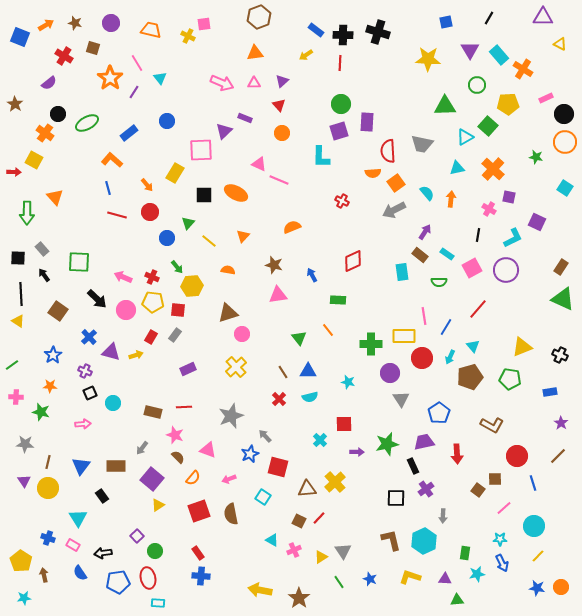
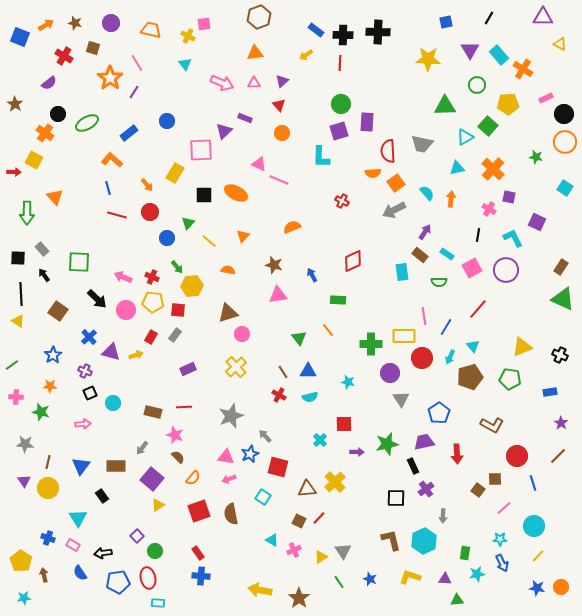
black cross at (378, 32): rotated 15 degrees counterclockwise
cyan triangle at (160, 78): moved 25 px right, 14 px up
cyan L-shape at (513, 238): rotated 90 degrees counterclockwise
red cross at (279, 399): moved 4 px up; rotated 16 degrees counterclockwise
pink triangle at (208, 450): moved 18 px right, 7 px down; rotated 12 degrees counterclockwise
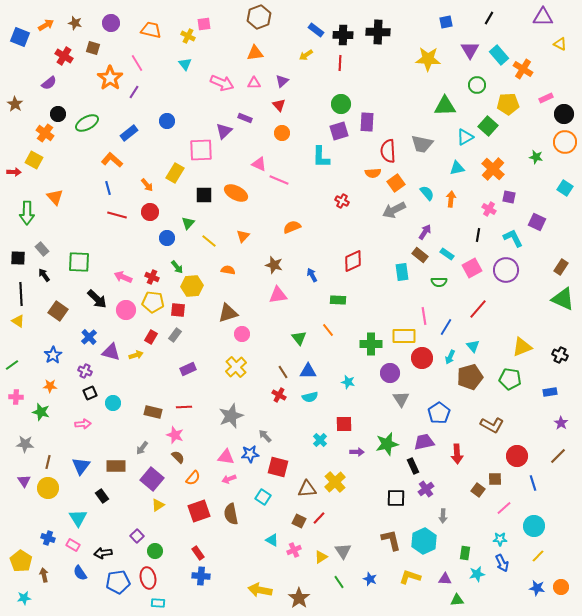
blue star at (250, 454): rotated 18 degrees clockwise
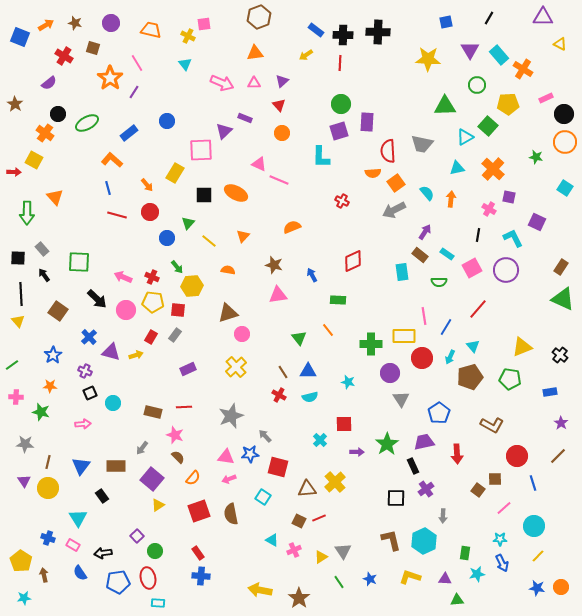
yellow triangle at (18, 321): rotated 16 degrees clockwise
black cross at (560, 355): rotated 14 degrees clockwise
green star at (387, 444): rotated 20 degrees counterclockwise
red line at (319, 518): rotated 24 degrees clockwise
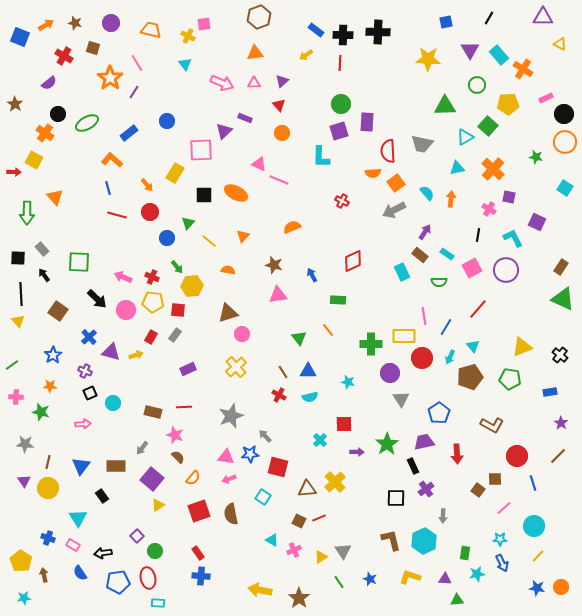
cyan rectangle at (402, 272): rotated 18 degrees counterclockwise
